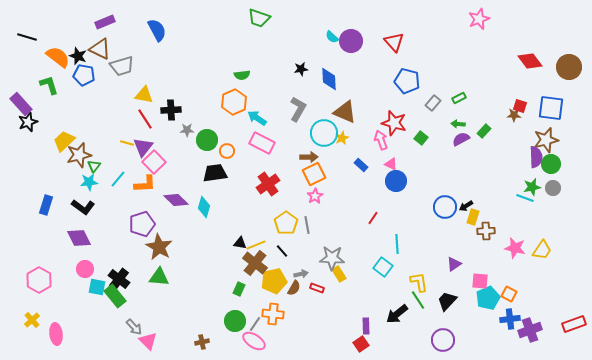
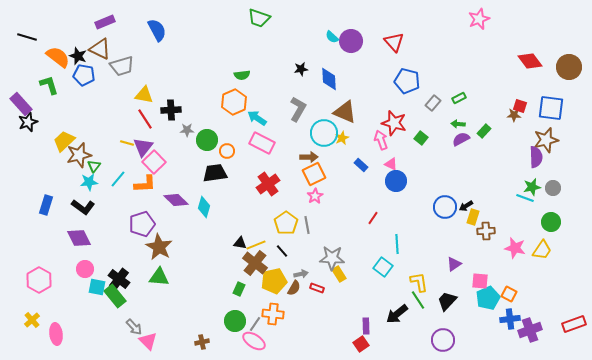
green circle at (551, 164): moved 58 px down
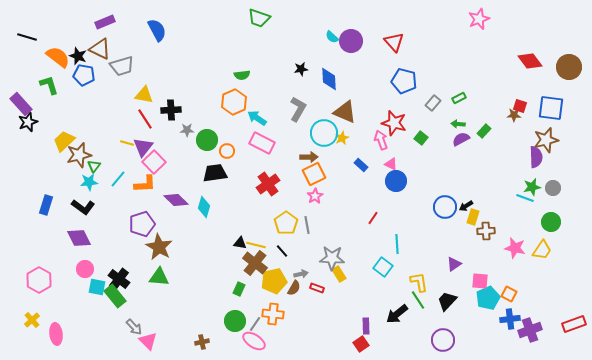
blue pentagon at (407, 81): moved 3 px left
yellow line at (256, 245): rotated 36 degrees clockwise
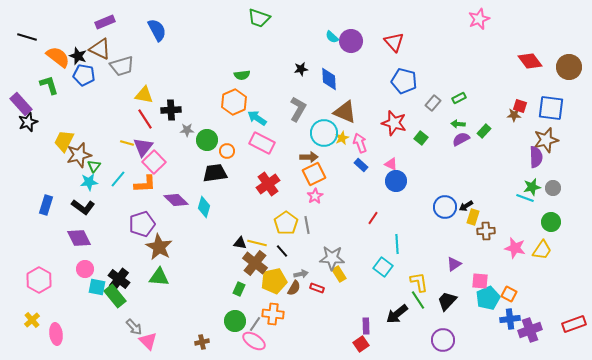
pink arrow at (381, 140): moved 21 px left, 3 px down
yellow trapezoid at (64, 141): rotated 20 degrees counterclockwise
yellow line at (256, 245): moved 1 px right, 2 px up
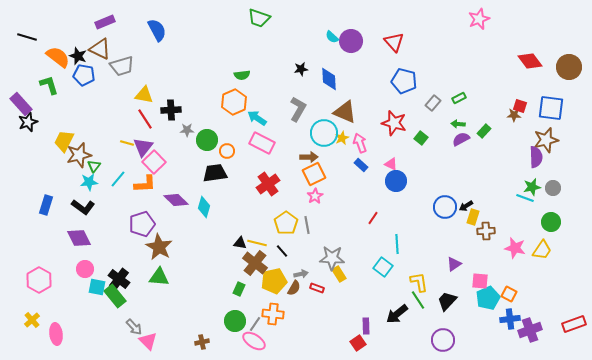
red square at (361, 344): moved 3 px left, 1 px up
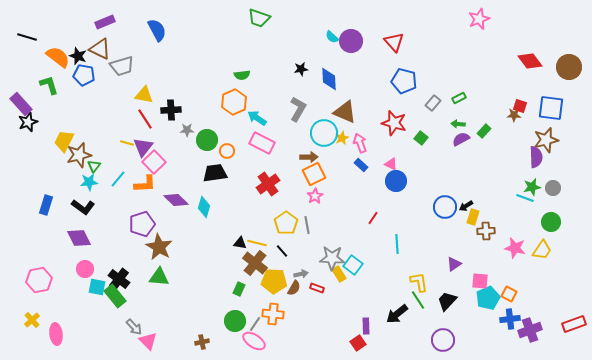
cyan square at (383, 267): moved 30 px left, 2 px up
pink hexagon at (39, 280): rotated 20 degrees clockwise
yellow pentagon at (274, 281): rotated 15 degrees clockwise
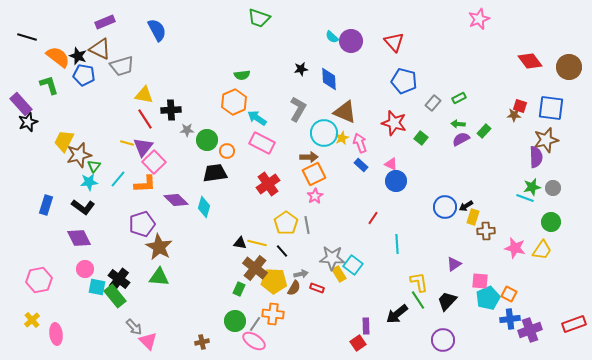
brown cross at (255, 263): moved 5 px down
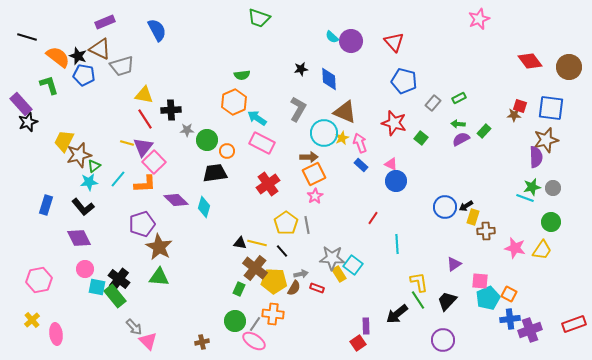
green triangle at (94, 166): rotated 16 degrees clockwise
black L-shape at (83, 207): rotated 15 degrees clockwise
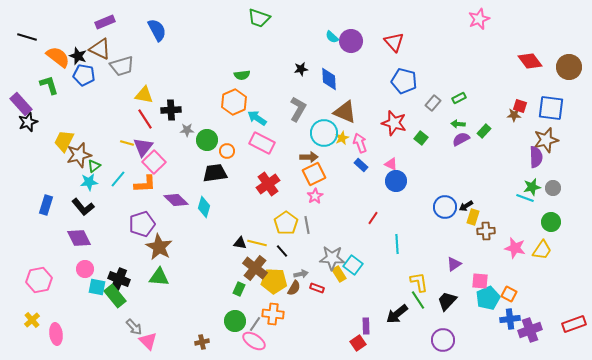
black cross at (119, 279): rotated 15 degrees counterclockwise
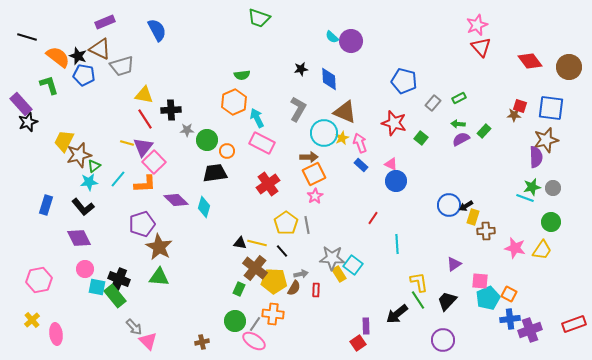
pink star at (479, 19): moved 2 px left, 6 px down
red triangle at (394, 42): moved 87 px right, 5 px down
cyan arrow at (257, 118): rotated 30 degrees clockwise
blue circle at (445, 207): moved 4 px right, 2 px up
red rectangle at (317, 288): moved 1 px left, 2 px down; rotated 72 degrees clockwise
